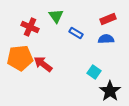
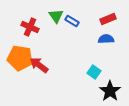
blue rectangle: moved 4 px left, 12 px up
orange pentagon: rotated 15 degrees clockwise
red arrow: moved 4 px left, 1 px down
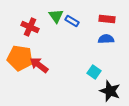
red rectangle: moved 1 px left; rotated 28 degrees clockwise
black star: rotated 15 degrees counterclockwise
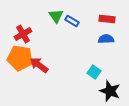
red cross: moved 7 px left, 7 px down; rotated 36 degrees clockwise
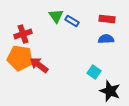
red cross: rotated 12 degrees clockwise
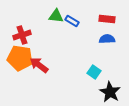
green triangle: rotated 49 degrees counterclockwise
red cross: moved 1 px left, 1 px down
blue semicircle: moved 1 px right
black star: moved 1 px down; rotated 10 degrees clockwise
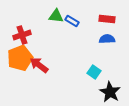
orange pentagon: rotated 30 degrees counterclockwise
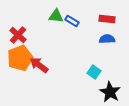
red cross: moved 4 px left; rotated 30 degrees counterclockwise
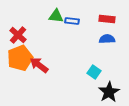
blue rectangle: rotated 24 degrees counterclockwise
black star: moved 1 px left; rotated 10 degrees clockwise
